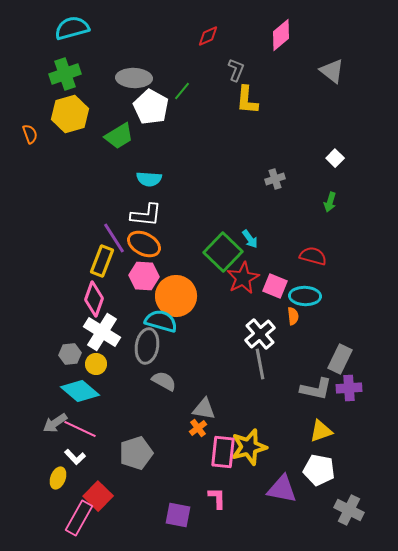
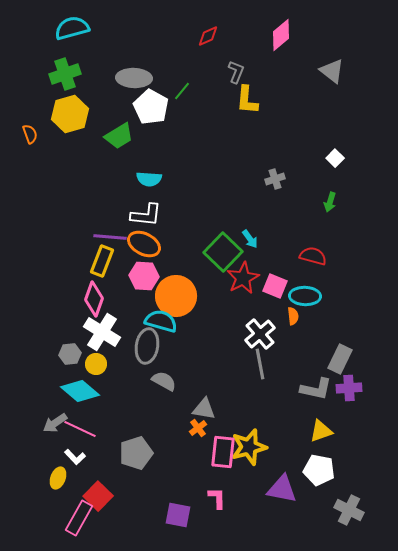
gray L-shape at (236, 70): moved 2 px down
purple line at (114, 238): moved 4 px left, 1 px up; rotated 52 degrees counterclockwise
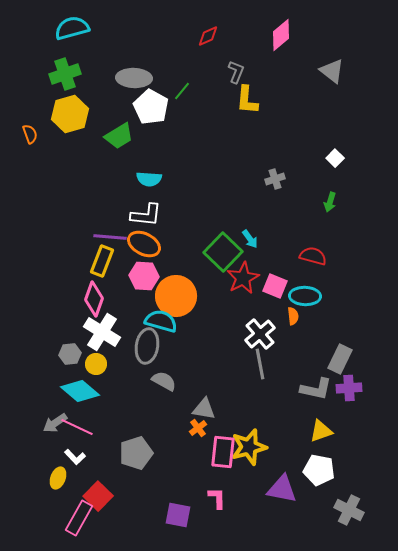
pink line at (80, 429): moved 3 px left, 2 px up
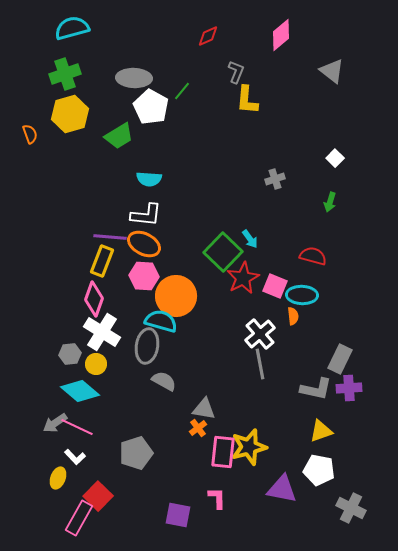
cyan ellipse at (305, 296): moved 3 px left, 1 px up
gray cross at (349, 510): moved 2 px right, 2 px up
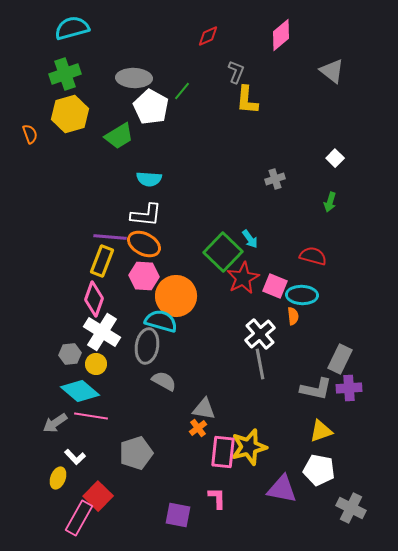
pink line at (77, 427): moved 14 px right, 11 px up; rotated 16 degrees counterclockwise
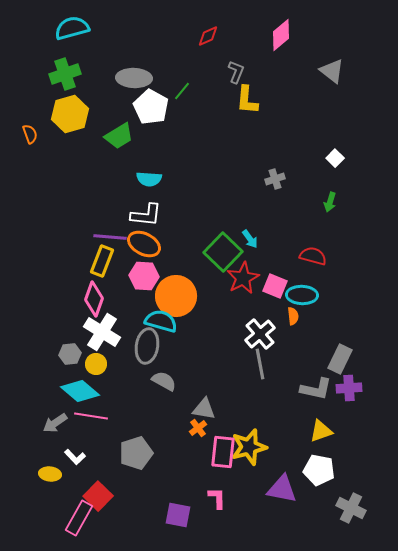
yellow ellipse at (58, 478): moved 8 px left, 4 px up; rotated 75 degrees clockwise
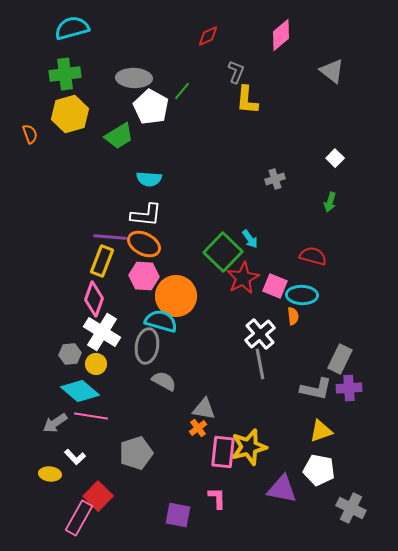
green cross at (65, 74): rotated 12 degrees clockwise
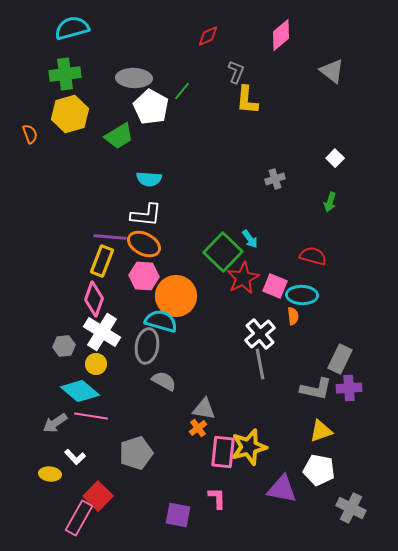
gray hexagon at (70, 354): moved 6 px left, 8 px up
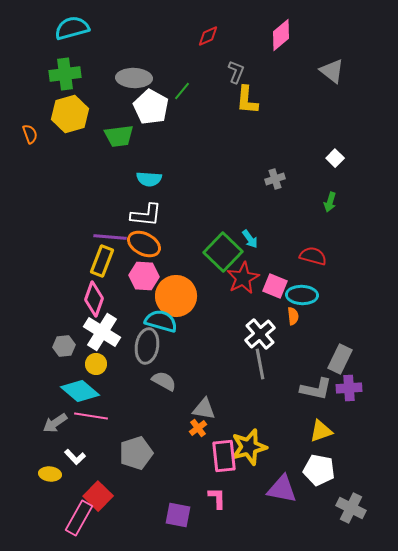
green trapezoid at (119, 136): rotated 24 degrees clockwise
pink rectangle at (223, 452): moved 1 px right, 4 px down; rotated 12 degrees counterclockwise
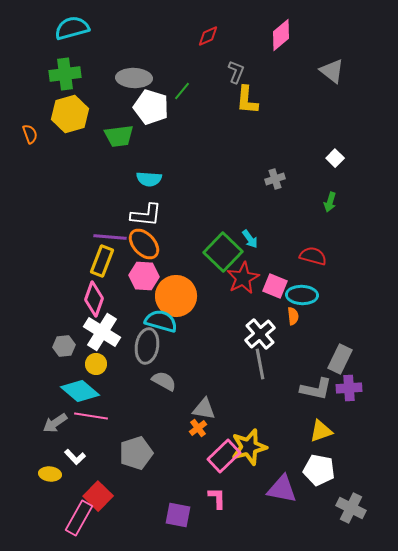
white pentagon at (151, 107): rotated 12 degrees counterclockwise
orange ellipse at (144, 244): rotated 20 degrees clockwise
pink rectangle at (224, 456): rotated 52 degrees clockwise
